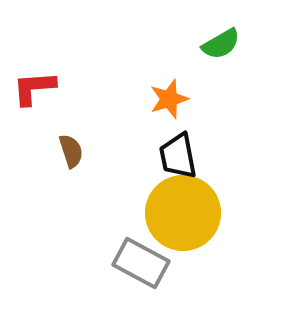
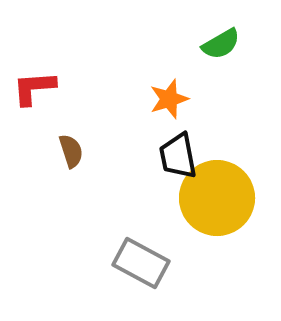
yellow circle: moved 34 px right, 15 px up
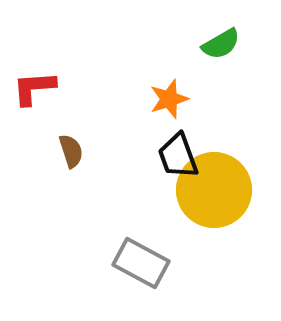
black trapezoid: rotated 9 degrees counterclockwise
yellow circle: moved 3 px left, 8 px up
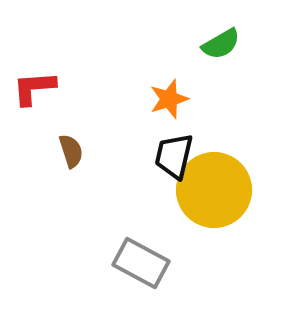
black trapezoid: moved 4 px left; rotated 33 degrees clockwise
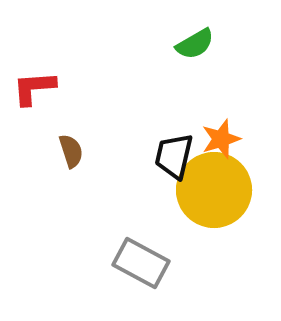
green semicircle: moved 26 px left
orange star: moved 52 px right, 40 px down
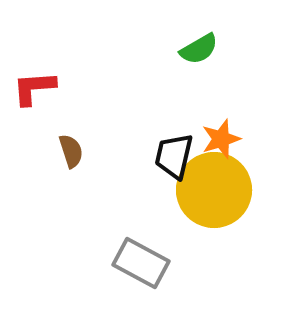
green semicircle: moved 4 px right, 5 px down
